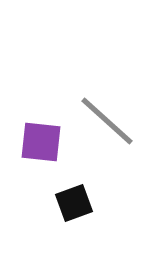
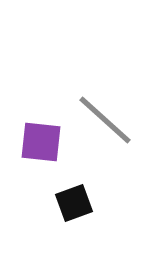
gray line: moved 2 px left, 1 px up
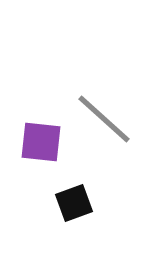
gray line: moved 1 px left, 1 px up
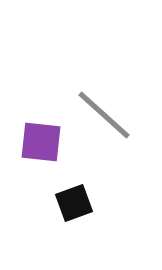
gray line: moved 4 px up
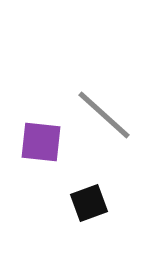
black square: moved 15 px right
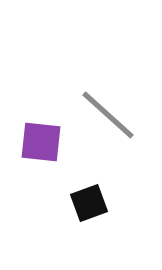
gray line: moved 4 px right
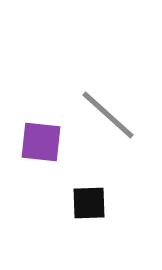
black square: rotated 18 degrees clockwise
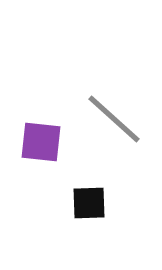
gray line: moved 6 px right, 4 px down
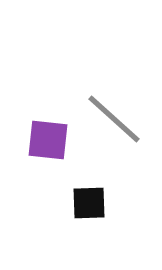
purple square: moved 7 px right, 2 px up
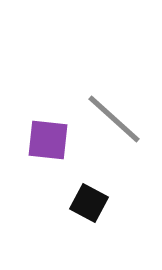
black square: rotated 30 degrees clockwise
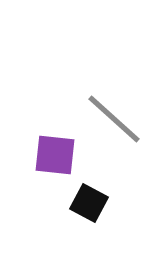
purple square: moved 7 px right, 15 px down
